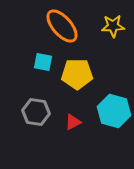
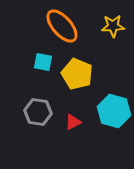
yellow pentagon: rotated 24 degrees clockwise
gray hexagon: moved 2 px right
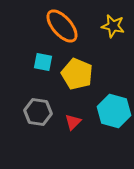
yellow star: rotated 15 degrees clockwise
red triangle: rotated 18 degrees counterclockwise
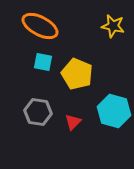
orange ellipse: moved 22 px left; rotated 21 degrees counterclockwise
